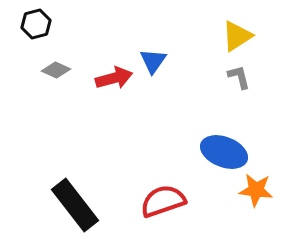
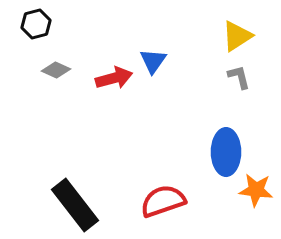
blue ellipse: moved 2 px right; rotated 69 degrees clockwise
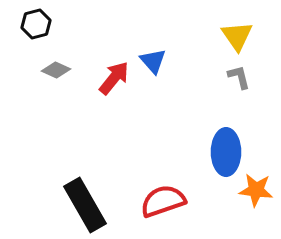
yellow triangle: rotated 32 degrees counterclockwise
blue triangle: rotated 16 degrees counterclockwise
red arrow: rotated 36 degrees counterclockwise
black rectangle: moved 10 px right; rotated 8 degrees clockwise
